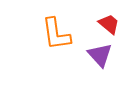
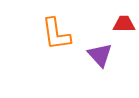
red trapezoid: moved 15 px right; rotated 40 degrees counterclockwise
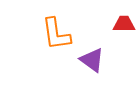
purple triangle: moved 8 px left, 5 px down; rotated 12 degrees counterclockwise
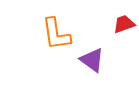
red trapezoid: rotated 20 degrees counterclockwise
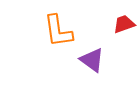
orange L-shape: moved 2 px right, 3 px up
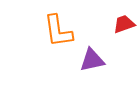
purple triangle: rotated 48 degrees counterclockwise
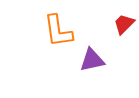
red trapezoid: rotated 25 degrees counterclockwise
